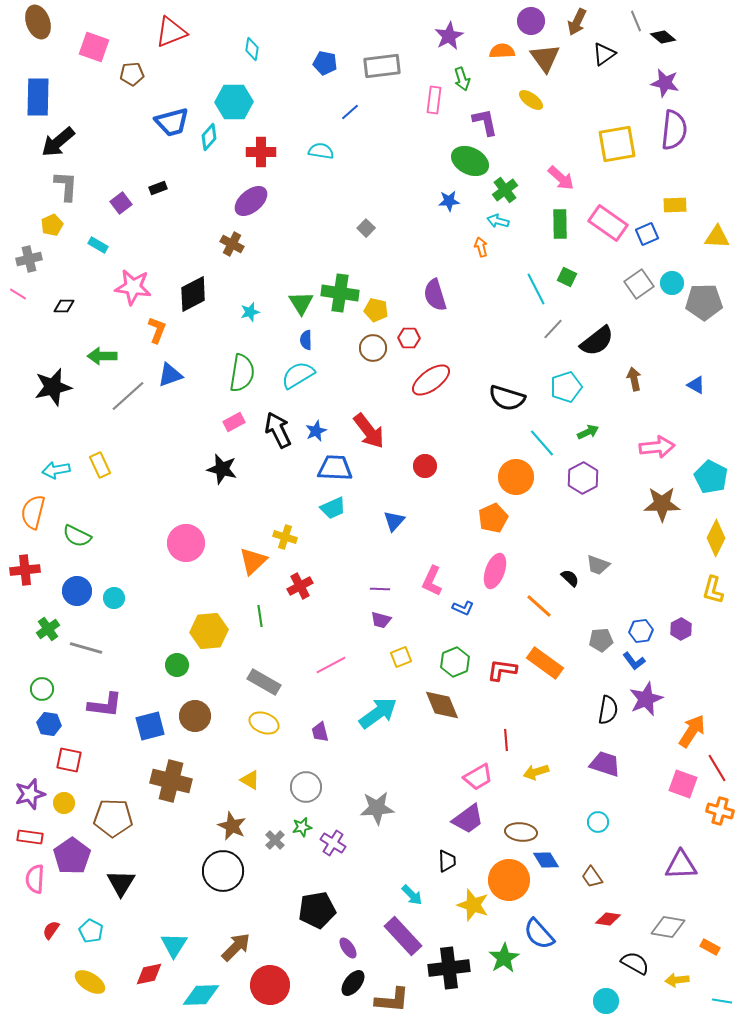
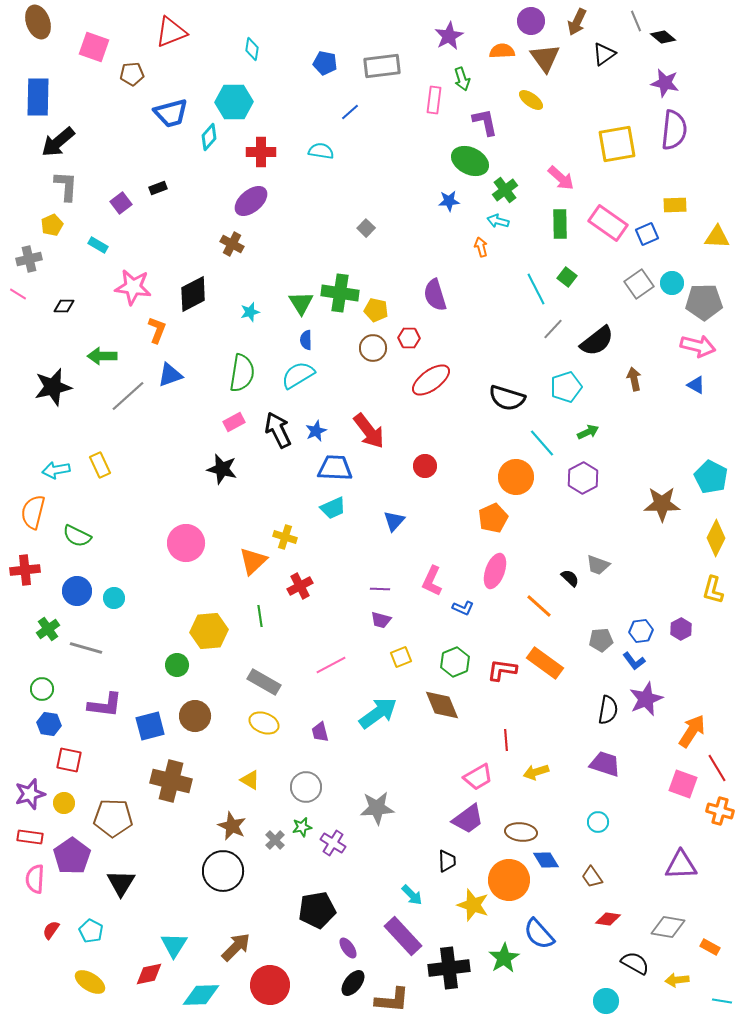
blue trapezoid at (172, 122): moved 1 px left, 9 px up
green square at (567, 277): rotated 12 degrees clockwise
pink arrow at (657, 447): moved 41 px right, 101 px up; rotated 20 degrees clockwise
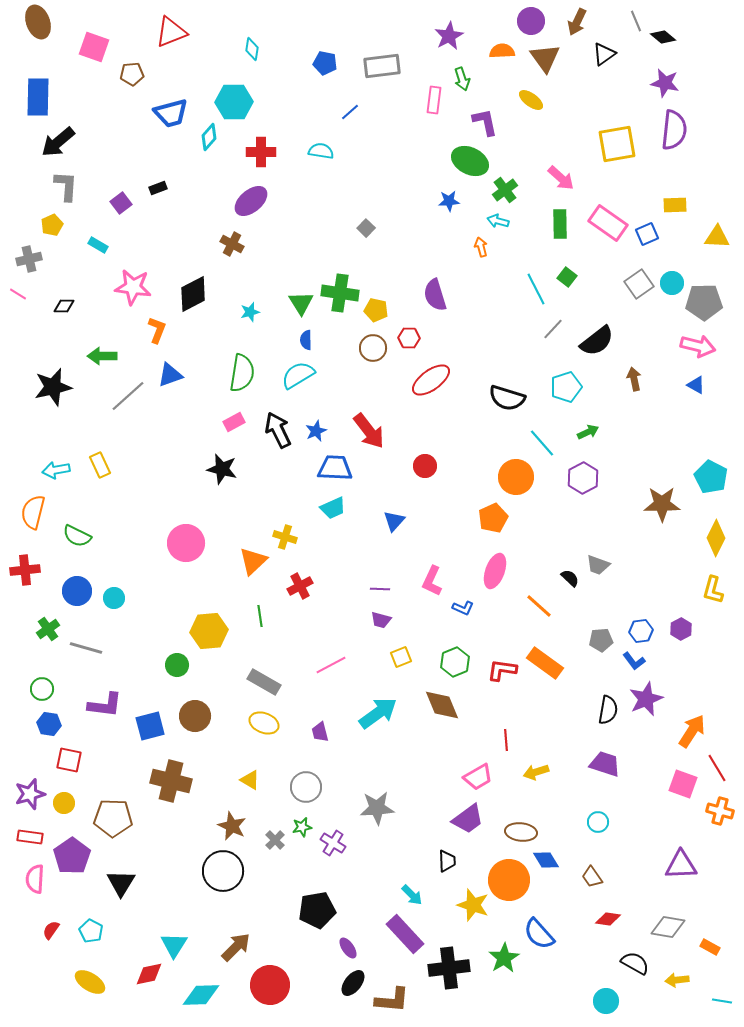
purple rectangle at (403, 936): moved 2 px right, 2 px up
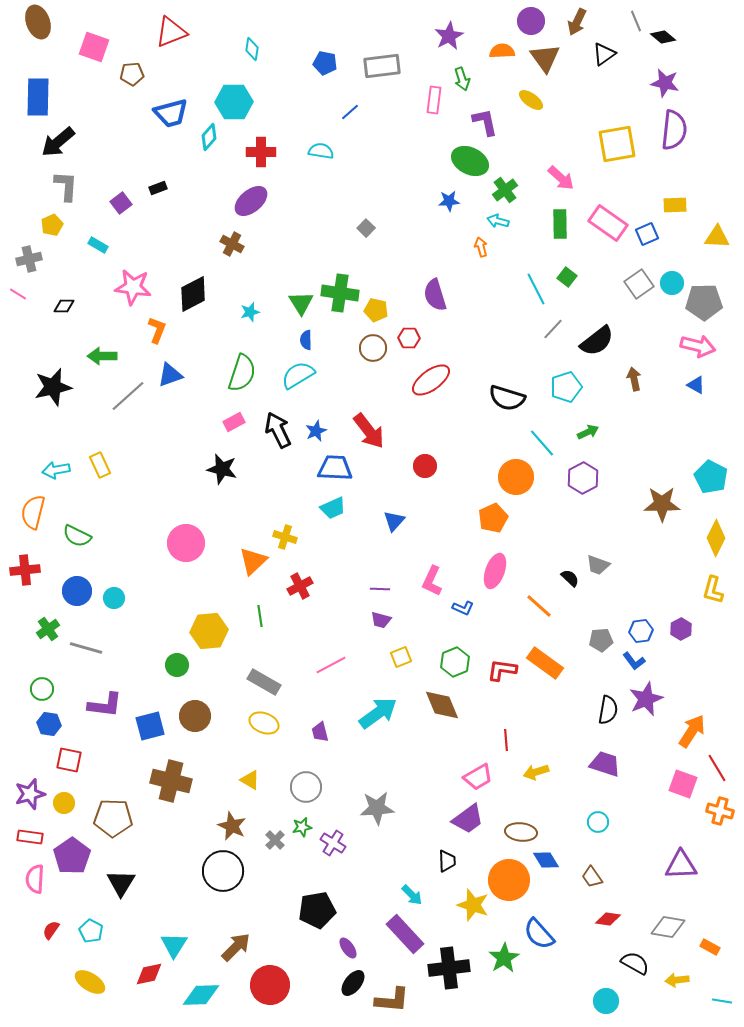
green semicircle at (242, 373): rotated 9 degrees clockwise
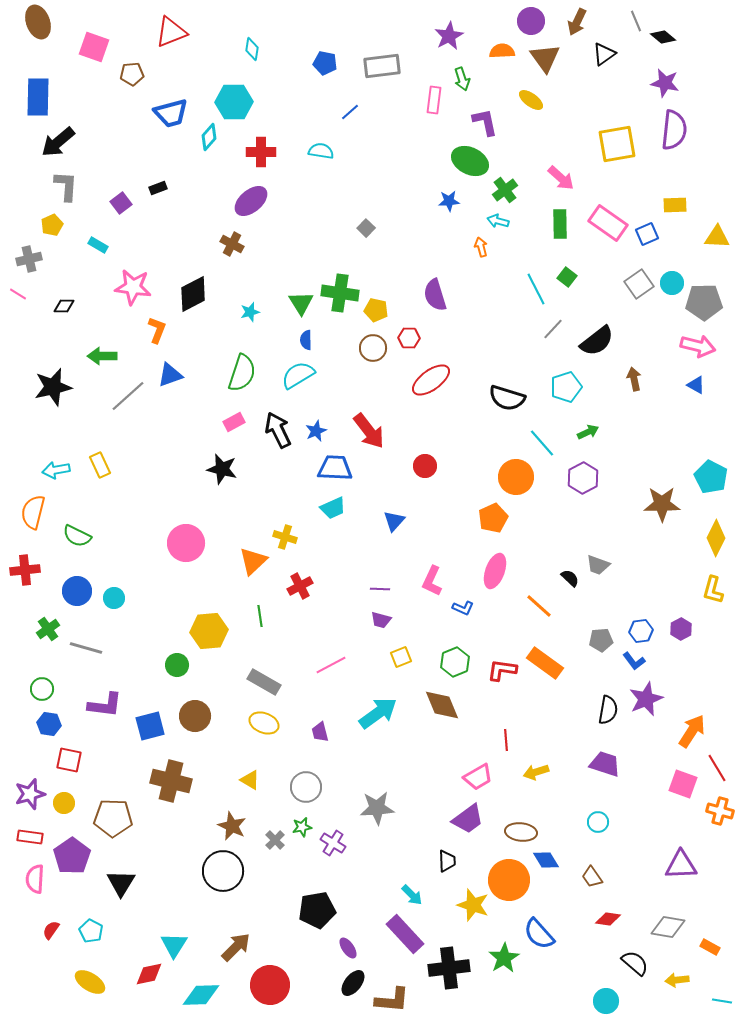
black semicircle at (635, 963): rotated 12 degrees clockwise
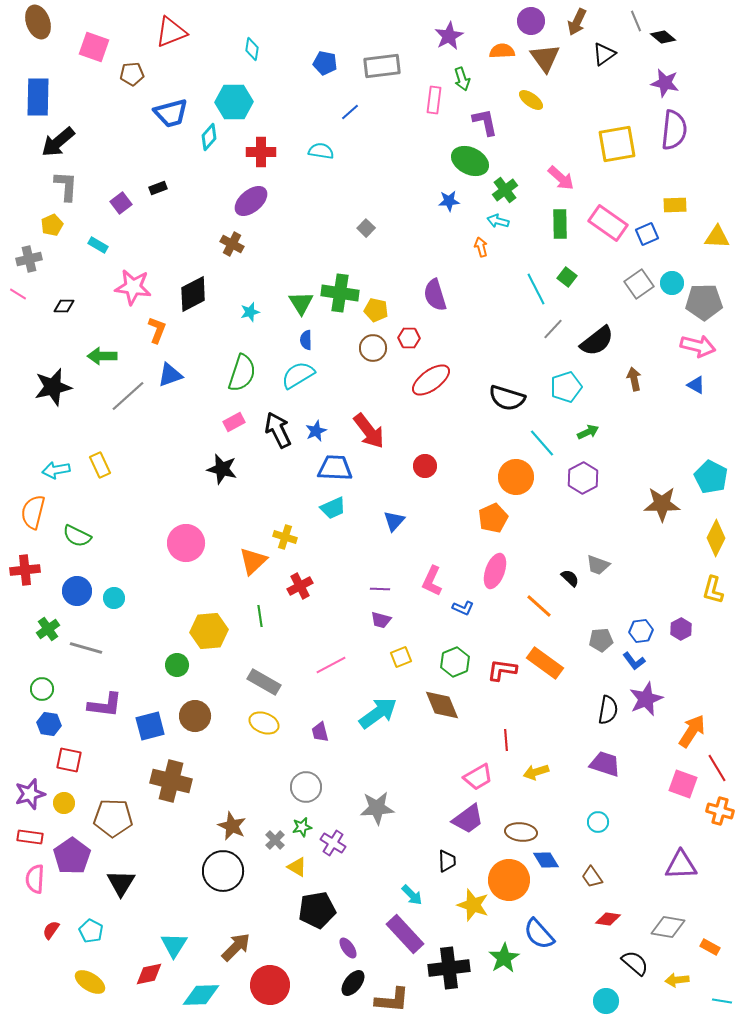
yellow triangle at (250, 780): moved 47 px right, 87 px down
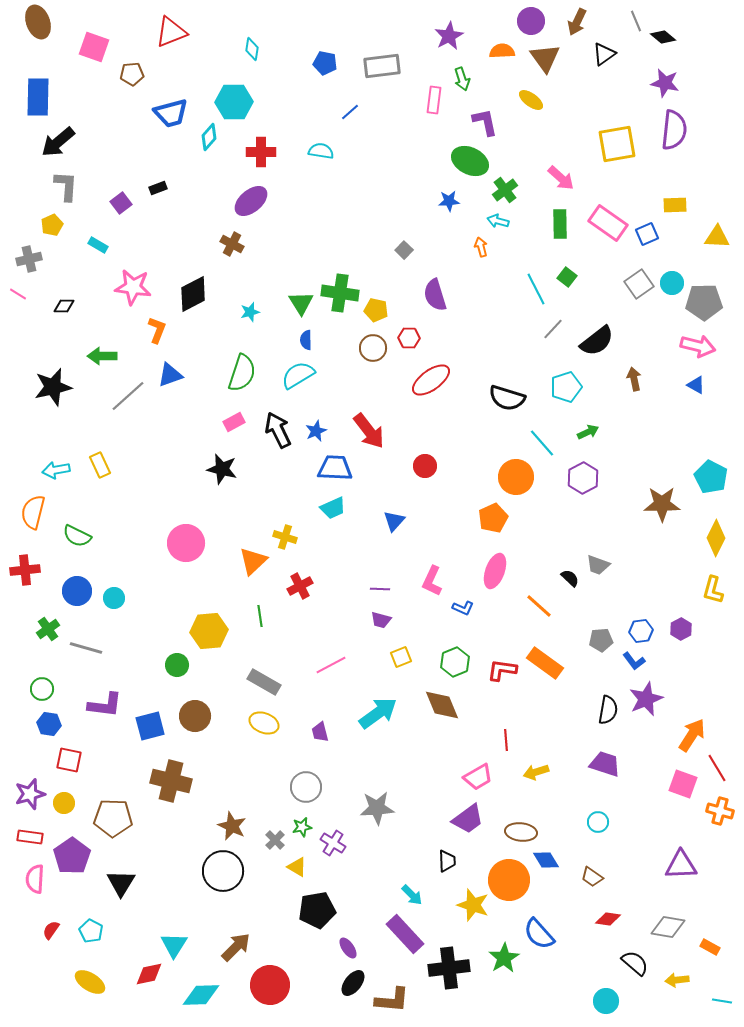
gray square at (366, 228): moved 38 px right, 22 px down
orange arrow at (692, 731): moved 4 px down
brown trapezoid at (592, 877): rotated 20 degrees counterclockwise
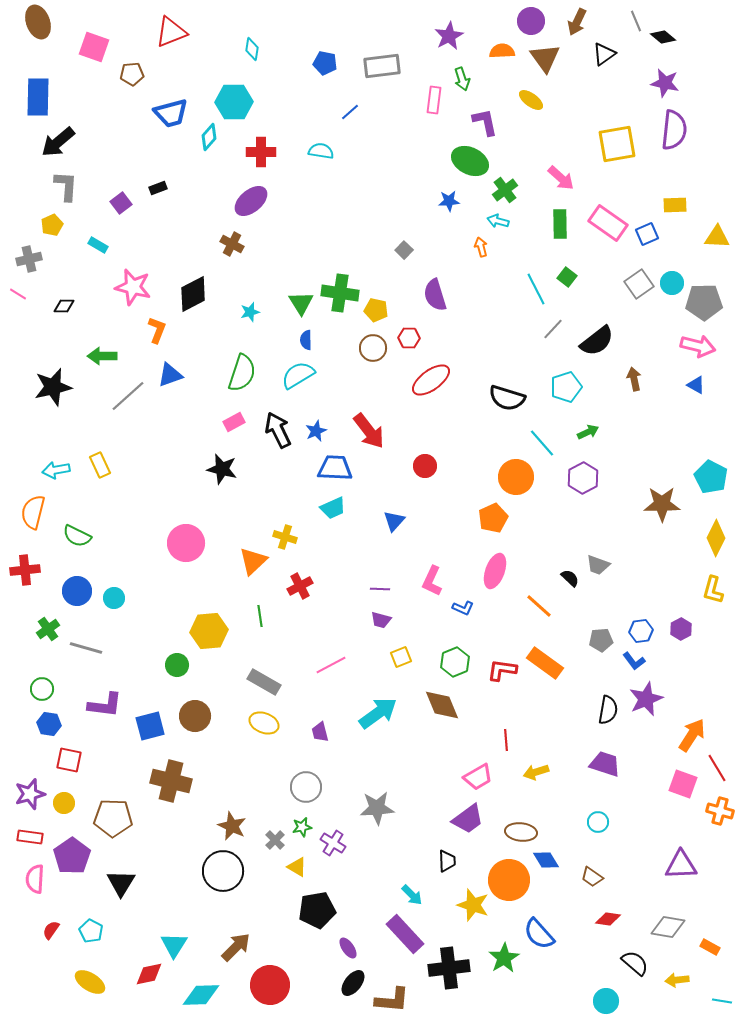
pink star at (133, 287): rotated 6 degrees clockwise
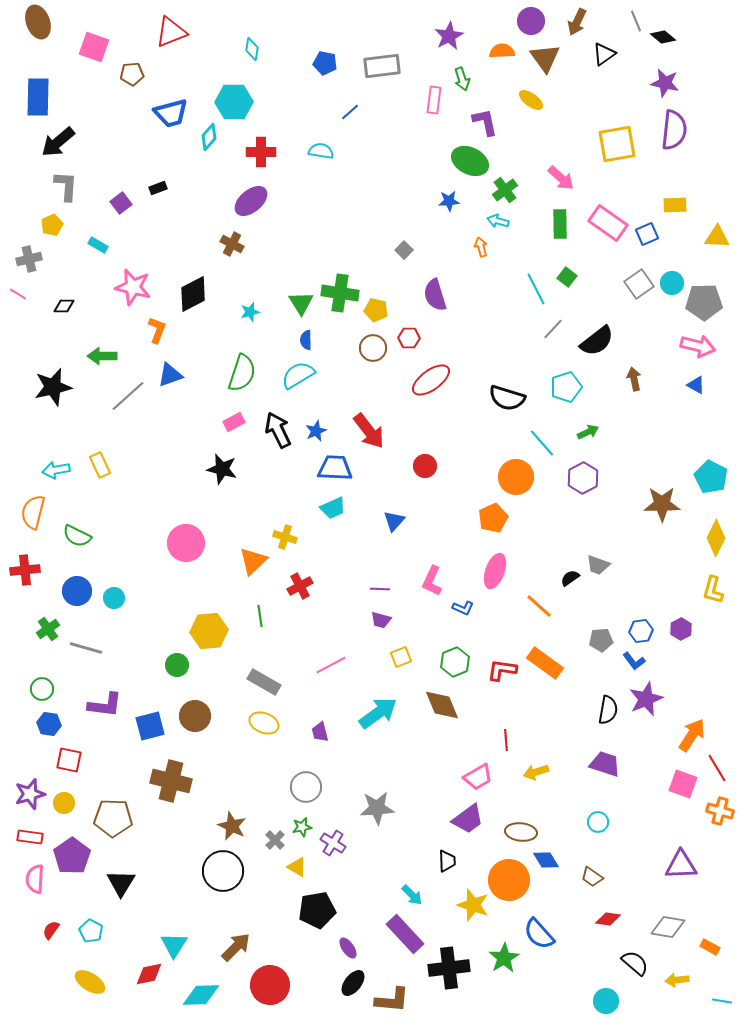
black semicircle at (570, 578): rotated 78 degrees counterclockwise
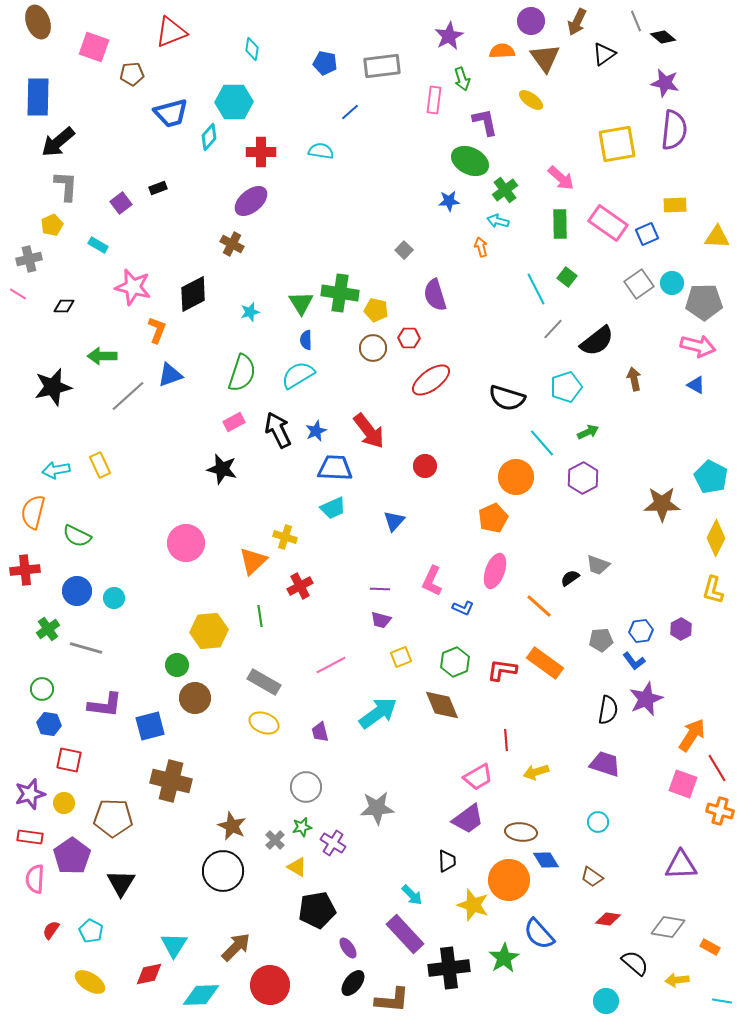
brown circle at (195, 716): moved 18 px up
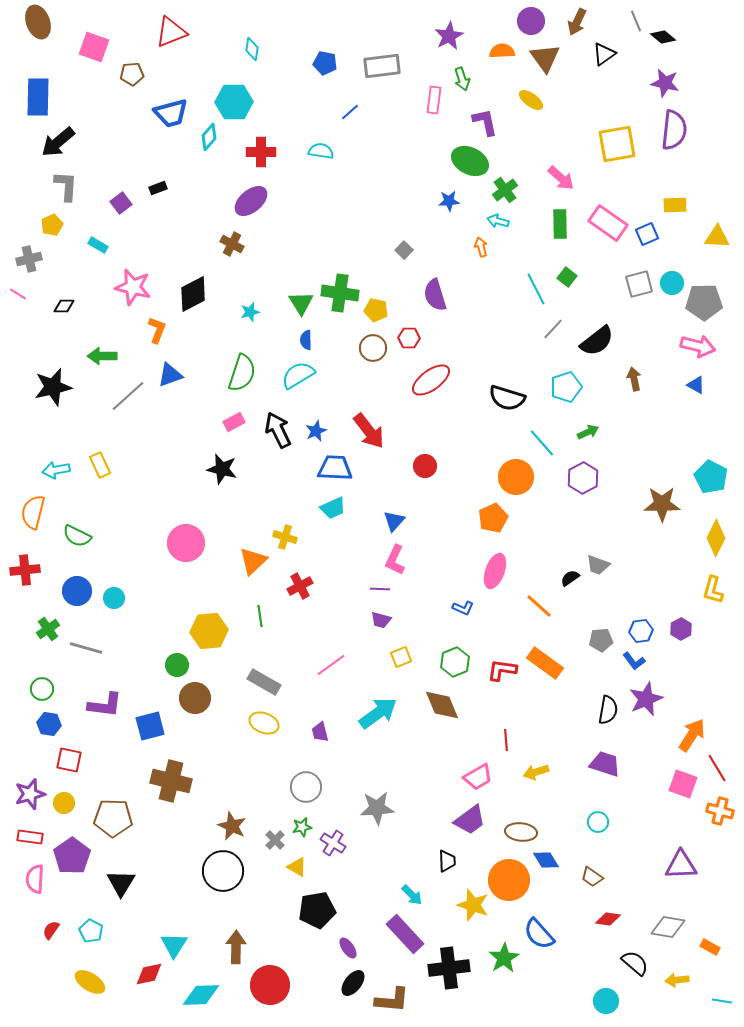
gray square at (639, 284): rotated 20 degrees clockwise
pink L-shape at (432, 581): moved 37 px left, 21 px up
pink line at (331, 665): rotated 8 degrees counterclockwise
purple trapezoid at (468, 819): moved 2 px right, 1 px down
brown arrow at (236, 947): rotated 44 degrees counterclockwise
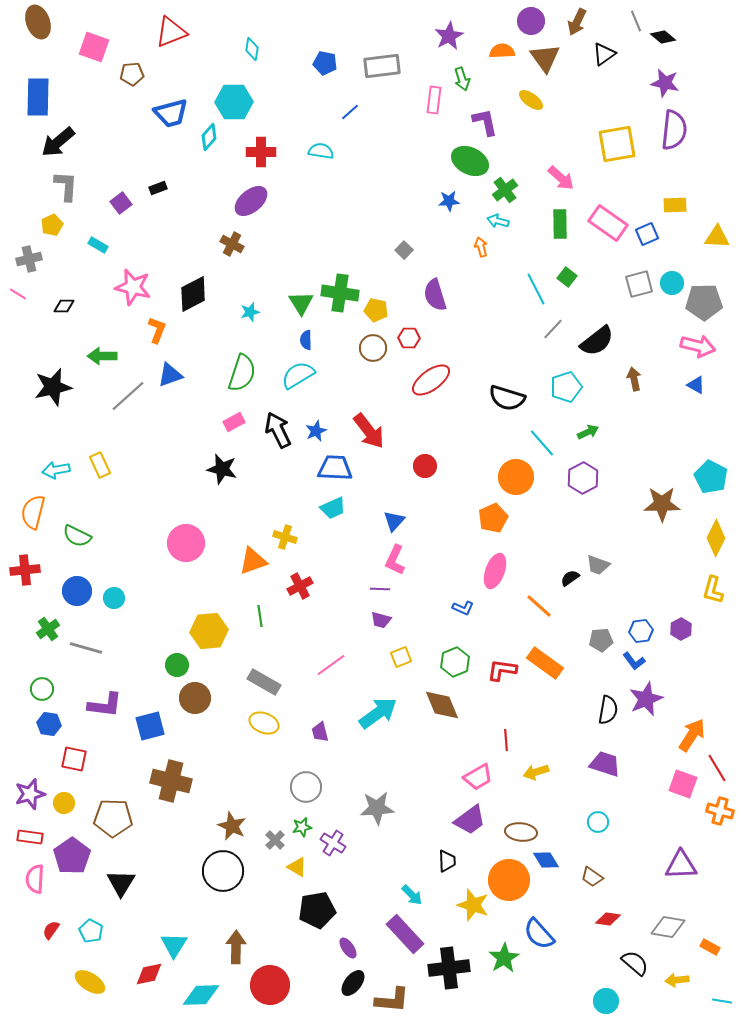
orange triangle at (253, 561): rotated 24 degrees clockwise
red square at (69, 760): moved 5 px right, 1 px up
